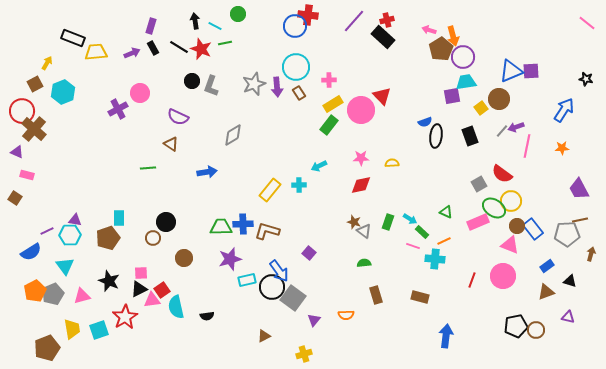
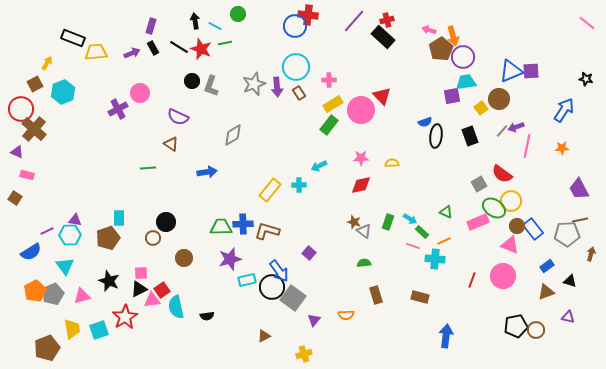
red circle at (22, 111): moved 1 px left, 2 px up
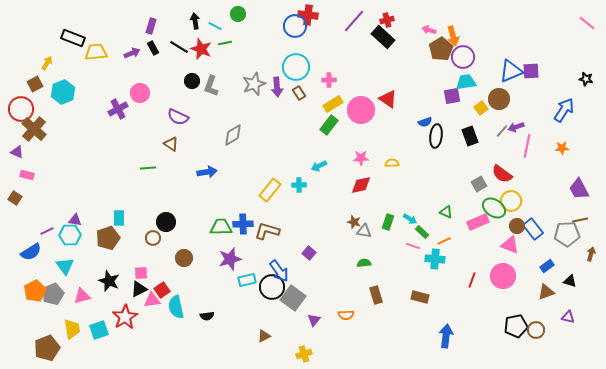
red triangle at (382, 96): moved 6 px right, 3 px down; rotated 12 degrees counterclockwise
gray triangle at (364, 231): rotated 28 degrees counterclockwise
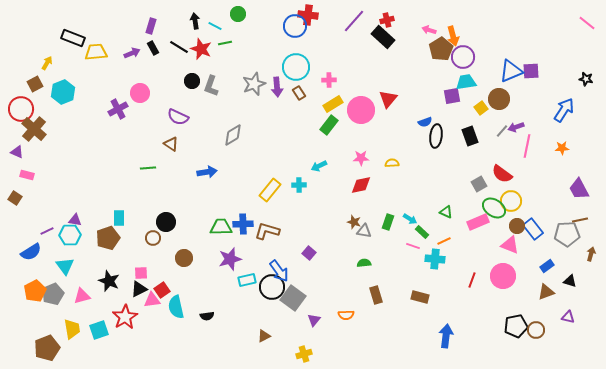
red triangle at (388, 99): rotated 36 degrees clockwise
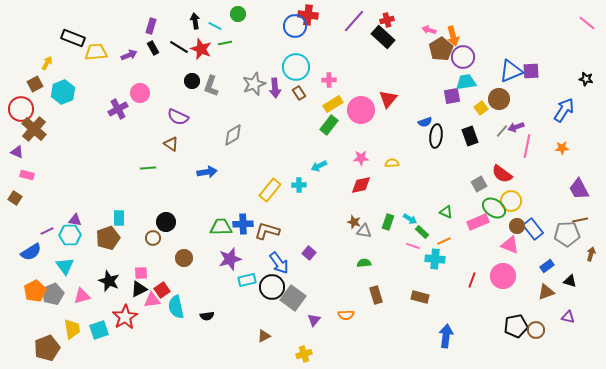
purple arrow at (132, 53): moved 3 px left, 2 px down
purple arrow at (277, 87): moved 2 px left, 1 px down
blue arrow at (279, 271): moved 8 px up
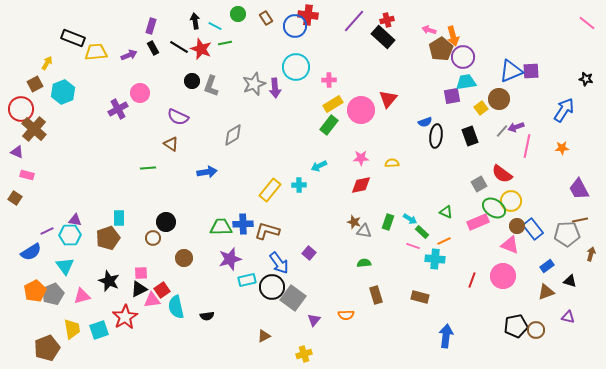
brown rectangle at (299, 93): moved 33 px left, 75 px up
